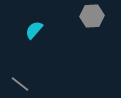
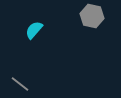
gray hexagon: rotated 15 degrees clockwise
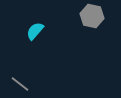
cyan semicircle: moved 1 px right, 1 px down
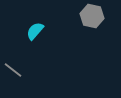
gray line: moved 7 px left, 14 px up
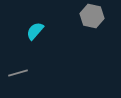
gray line: moved 5 px right, 3 px down; rotated 54 degrees counterclockwise
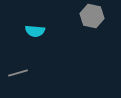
cyan semicircle: rotated 126 degrees counterclockwise
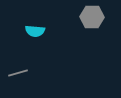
gray hexagon: moved 1 px down; rotated 10 degrees counterclockwise
